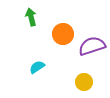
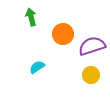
yellow circle: moved 7 px right, 7 px up
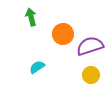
purple semicircle: moved 2 px left
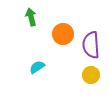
purple semicircle: moved 1 px right, 1 px up; rotated 76 degrees counterclockwise
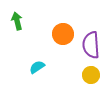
green arrow: moved 14 px left, 4 px down
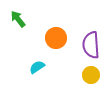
green arrow: moved 1 px right, 2 px up; rotated 24 degrees counterclockwise
orange circle: moved 7 px left, 4 px down
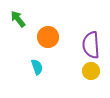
orange circle: moved 8 px left, 1 px up
cyan semicircle: rotated 105 degrees clockwise
yellow circle: moved 4 px up
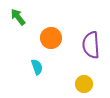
green arrow: moved 2 px up
orange circle: moved 3 px right, 1 px down
yellow circle: moved 7 px left, 13 px down
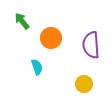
green arrow: moved 4 px right, 4 px down
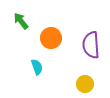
green arrow: moved 1 px left
yellow circle: moved 1 px right
